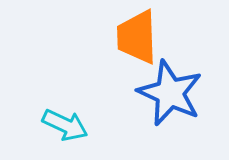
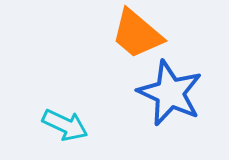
orange trapezoid: moved 3 px up; rotated 48 degrees counterclockwise
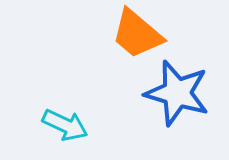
blue star: moved 7 px right; rotated 8 degrees counterclockwise
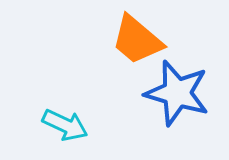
orange trapezoid: moved 6 px down
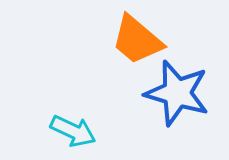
cyan arrow: moved 8 px right, 6 px down
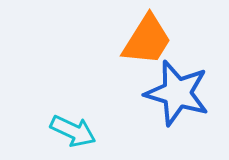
orange trapezoid: moved 10 px right; rotated 98 degrees counterclockwise
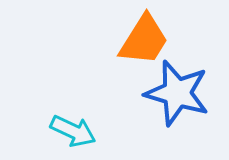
orange trapezoid: moved 3 px left
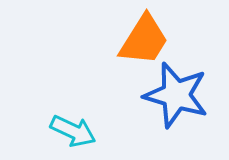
blue star: moved 1 px left, 2 px down
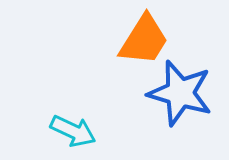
blue star: moved 4 px right, 2 px up
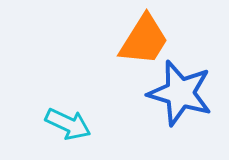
cyan arrow: moved 5 px left, 7 px up
